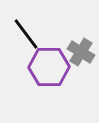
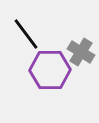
purple hexagon: moved 1 px right, 3 px down
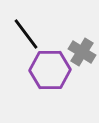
gray cross: moved 1 px right
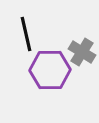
black line: rotated 24 degrees clockwise
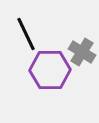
black line: rotated 12 degrees counterclockwise
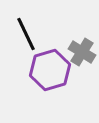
purple hexagon: rotated 15 degrees counterclockwise
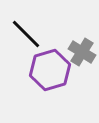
black line: rotated 20 degrees counterclockwise
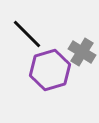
black line: moved 1 px right
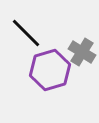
black line: moved 1 px left, 1 px up
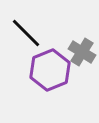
purple hexagon: rotated 6 degrees counterclockwise
